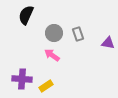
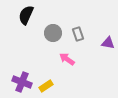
gray circle: moved 1 px left
pink arrow: moved 15 px right, 4 px down
purple cross: moved 3 px down; rotated 18 degrees clockwise
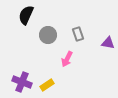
gray circle: moved 5 px left, 2 px down
pink arrow: rotated 98 degrees counterclockwise
yellow rectangle: moved 1 px right, 1 px up
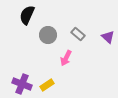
black semicircle: moved 1 px right
gray rectangle: rotated 32 degrees counterclockwise
purple triangle: moved 6 px up; rotated 32 degrees clockwise
pink arrow: moved 1 px left, 1 px up
purple cross: moved 2 px down
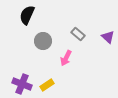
gray circle: moved 5 px left, 6 px down
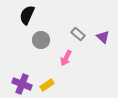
purple triangle: moved 5 px left
gray circle: moved 2 px left, 1 px up
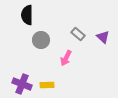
black semicircle: rotated 24 degrees counterclockwise
yellow rectangle: rotated 32 degrees clockwise
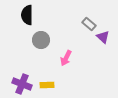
gray rectangle: moved 11 px right, 10 px up
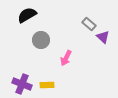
black semicircle: rotated 60 degrees clockwise
